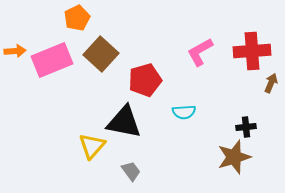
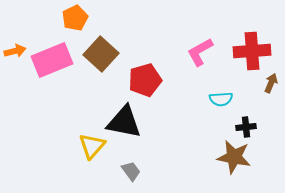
orange pentagon: moved 2 px left
orange arrow: rotated 10 degrees counterclockwise
cyan semicircle: moved 37 px right, 13 px up
brown star: rotated 28 degrees clockwise
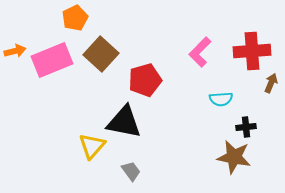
pink L-shape: rotated 16 degrees counterclockwise
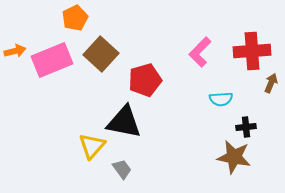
gray trapezoid: moved 9 px left, 2 px up
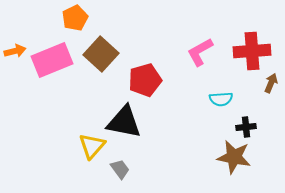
pink L-shape: rotated 16 degrees clockwise
gray trapezoid: moved 2 px left
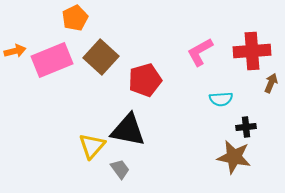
brown square: moved 3 px down
black triangle: moved 4 px right, 8 px down
